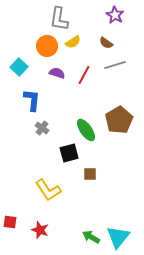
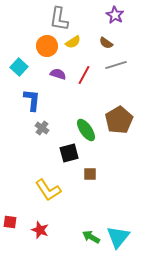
gray line: moved 1 px right
purple semicircle: moved 1 px right, 1 px down
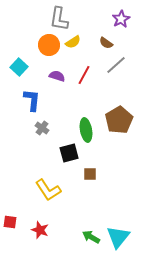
purple star: moved 6 px right, 4 px down; rotated 12 degrees clockwise
orange circle: moved 2 px right, 1 px up
gray line: rotated 25 degrees counterclockwise
purple semicircle: moved 1 px left, 2 px down
green ellipse: rotated 25 degrees clockwise
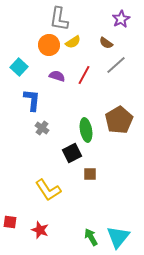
black square: moved 3 px right; rotated 12 degrees counterclockwise
green arrow: rotated 30 degrees clockwise
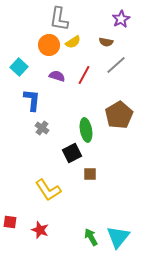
brown semicircle: moved 1 px up; rotated 24 degrees counterclockwise
brown pentagon: moved 5 px up
